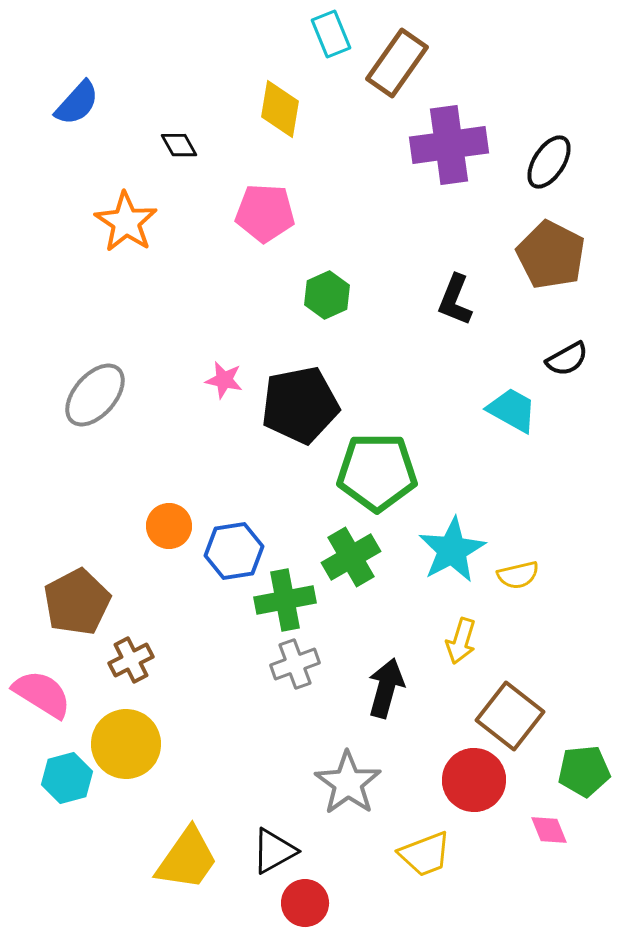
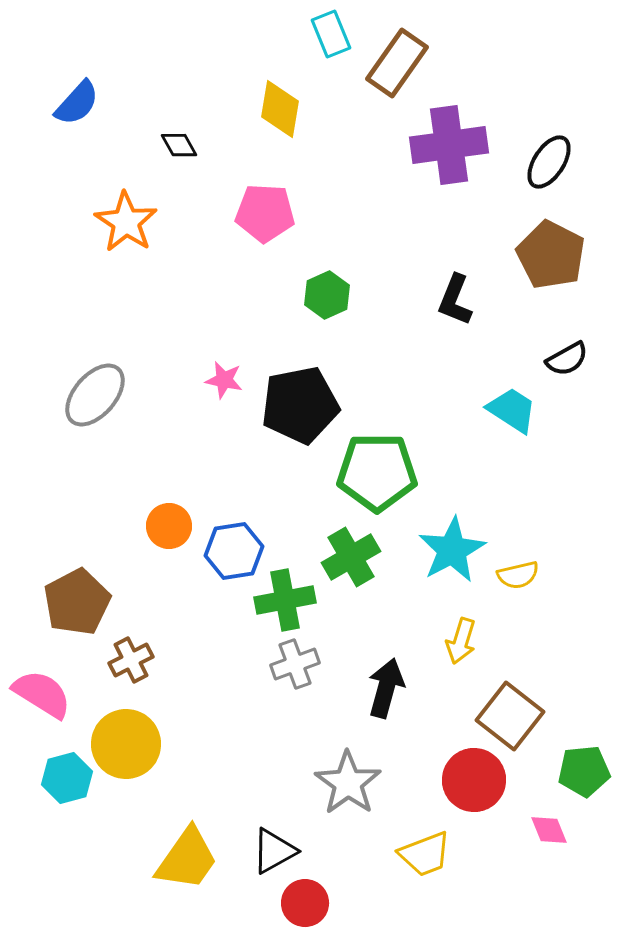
cyan trapezoid at (512, 410): rotated 4 degrees clockwise
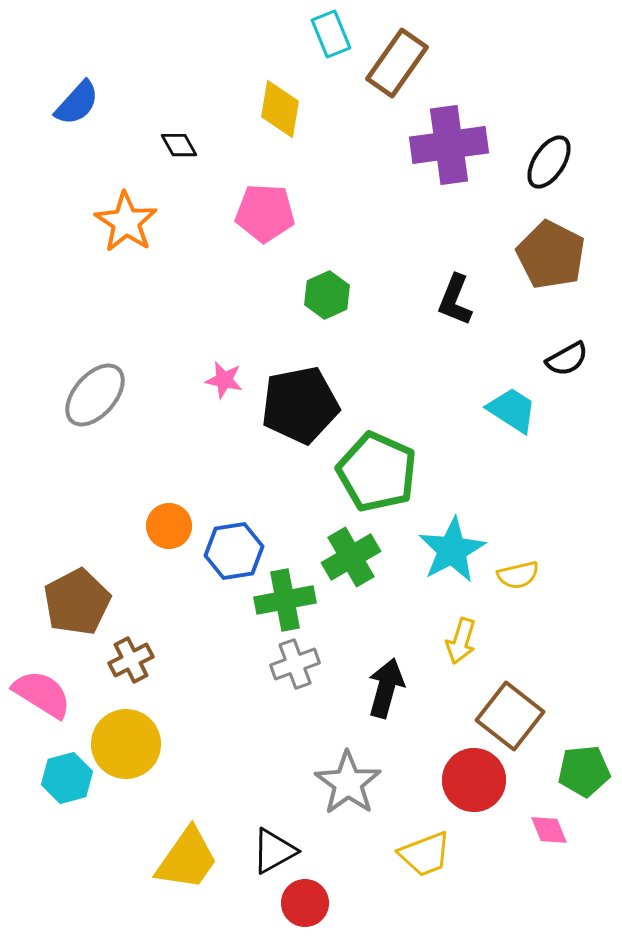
green pentagon at (377, 472): rotated 24 degrees clockwise
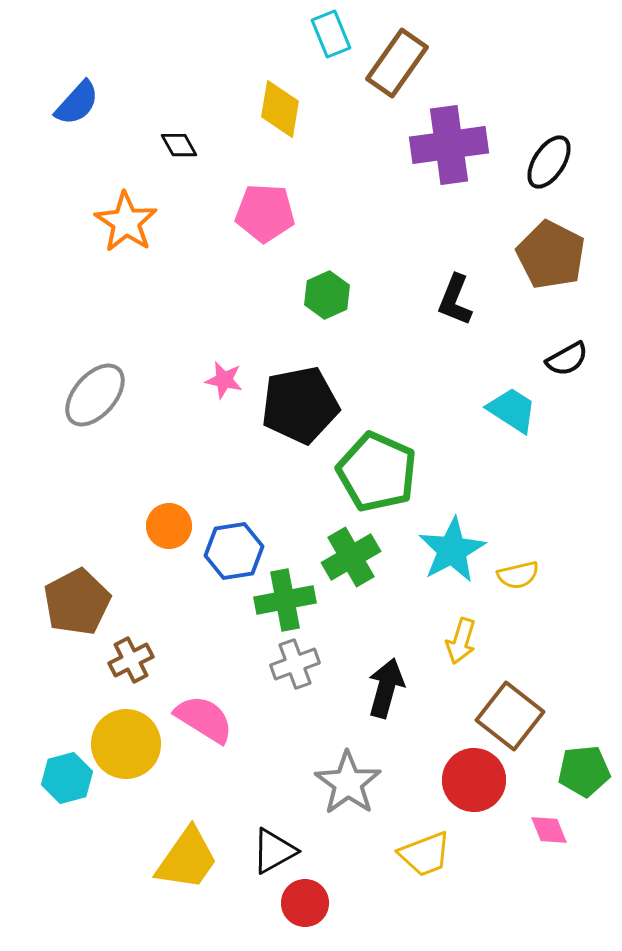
pink semicircle at (42, 694): moved 162 px right, 25 px down
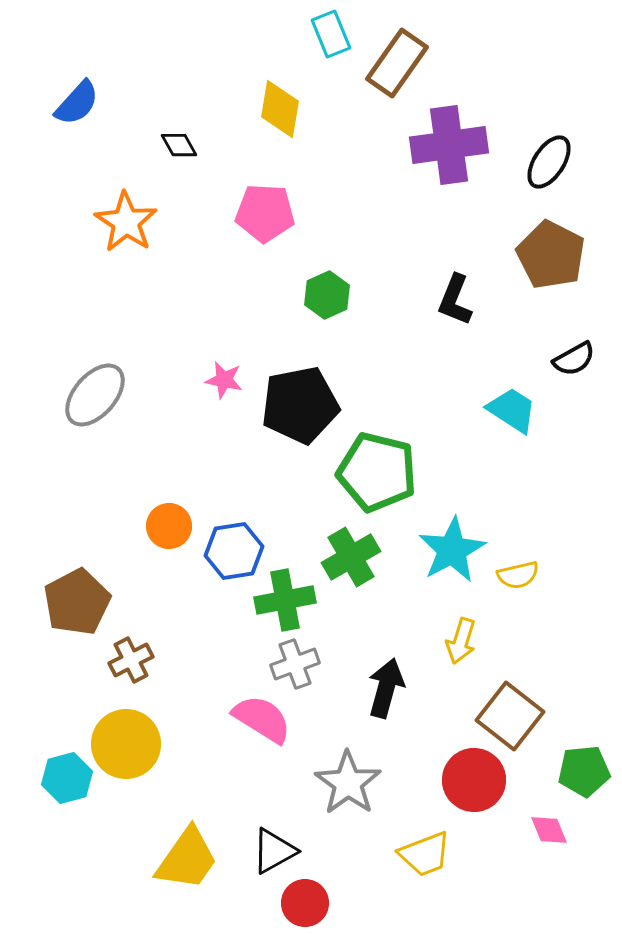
black semicircle at (567, 359): moved 7 px right
green pentagon at (377, 472): rotated 10 degrees counterclockwise
pink semicircle at (204, 719): moved 58 px right
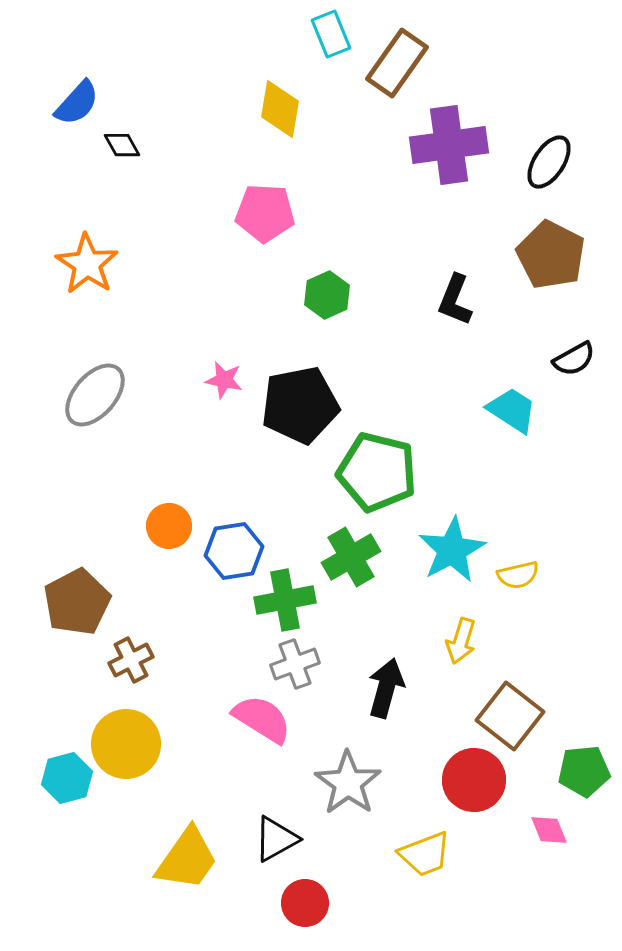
black diamond at (179, 145): moved 57 px left
orange star at (126, 222): moved 39 px left, 42 px down
black triangle at (274, 851): moved 2 px right, 12 px up
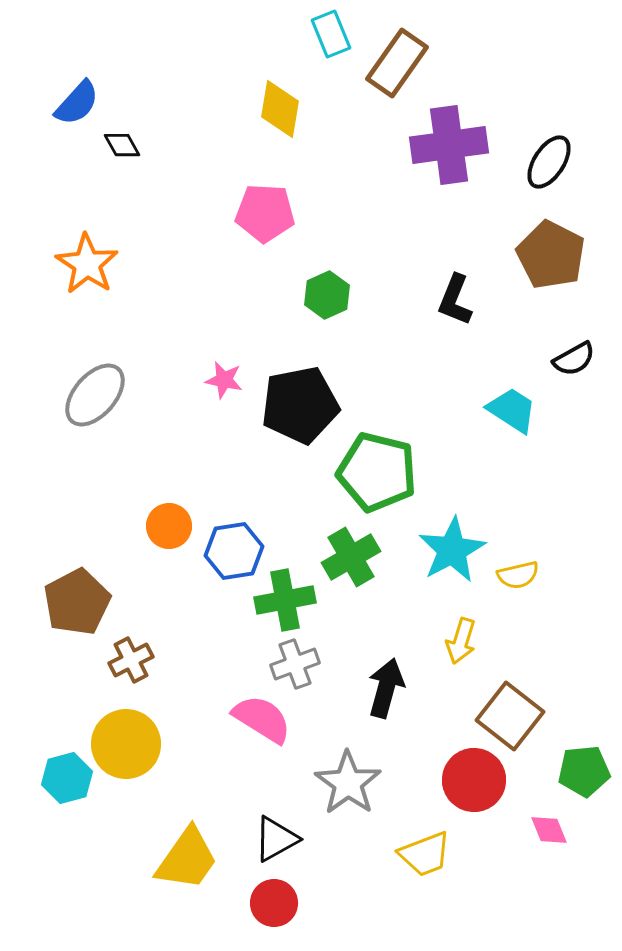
red circle at (305, 903): moved 31 px left
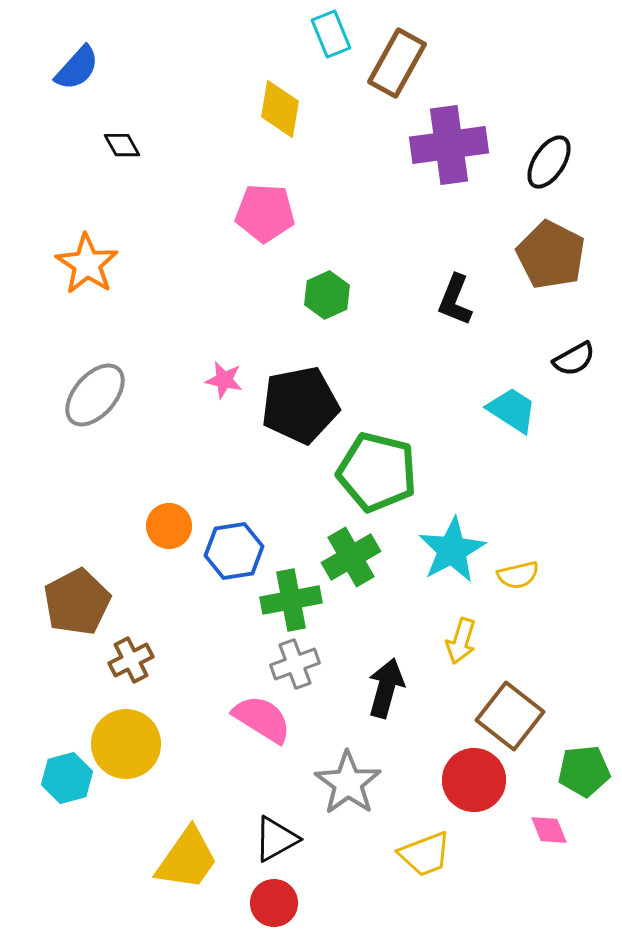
brown rectangle at (397, 63): rotated 6 degrees counterclockwise
blue semicircle at (77, 103): moved 35 px up
green cross at (285, 600): moved 6 px right
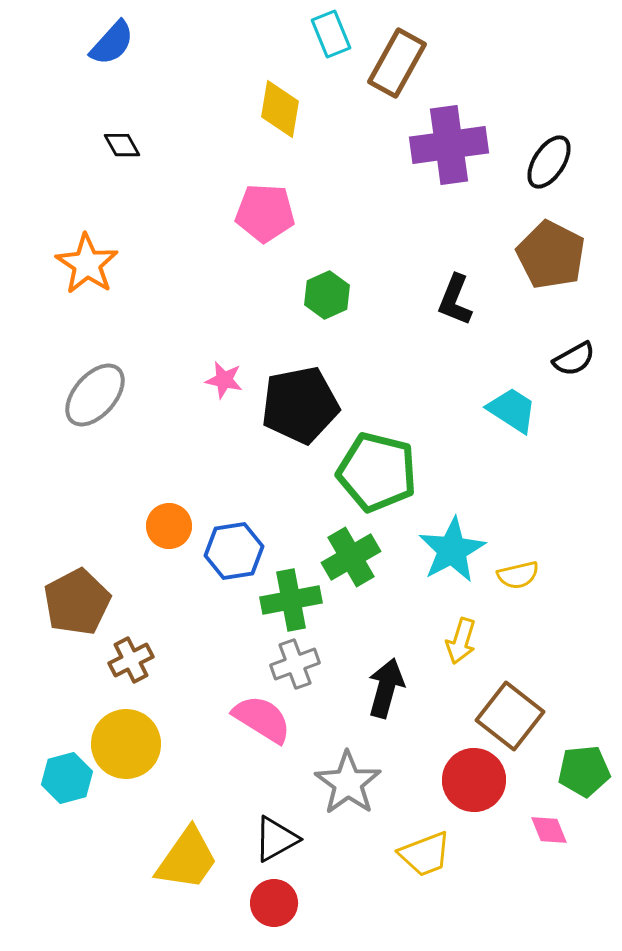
blue semicircle at (77, 68): moved 35 px right, 25 px up
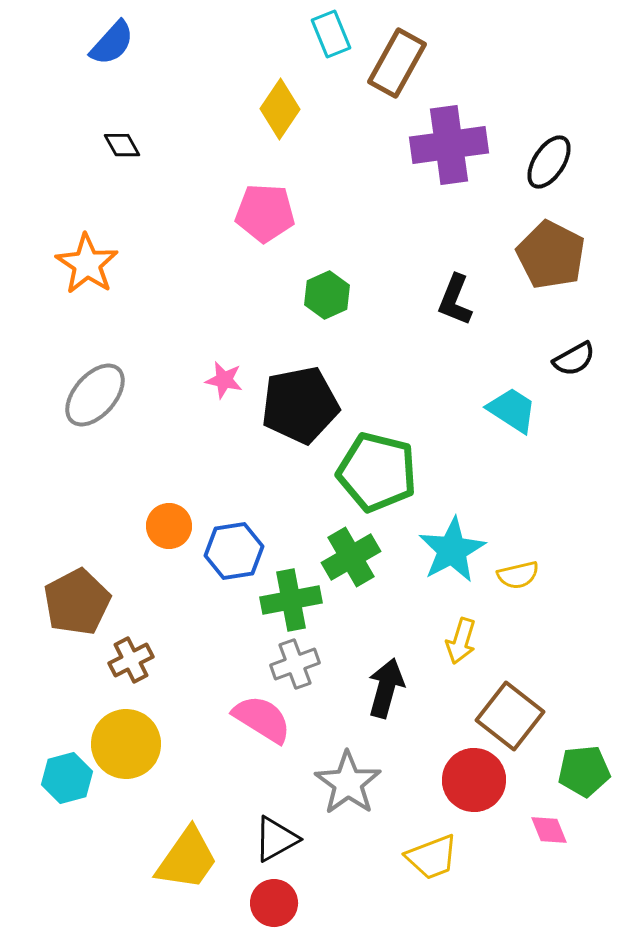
yellow diamond at (280, 109): rotated 24 degrees clockwise
yellow trapezoid at (425, 854): moved 7 px right, 3 px down
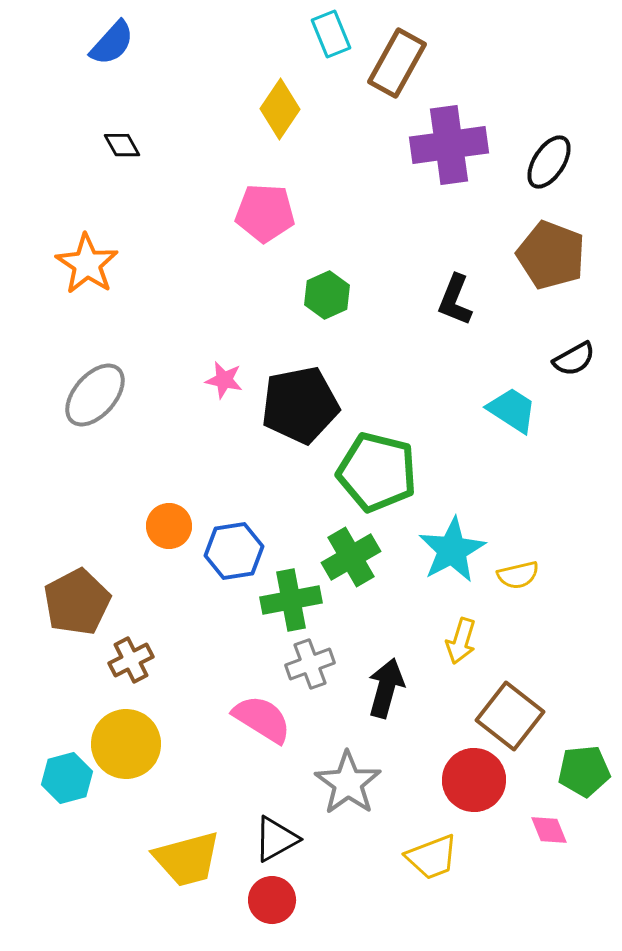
brown pentagon at (551, 255): rotated 6 degrees counterclockwise
gray cross at (295, 664): moved 15 px right
yellow trapezoid at (187, 859): rotated 40 degrees clockwise
red circle at (274, 903): moved 2 px left, 3 px up
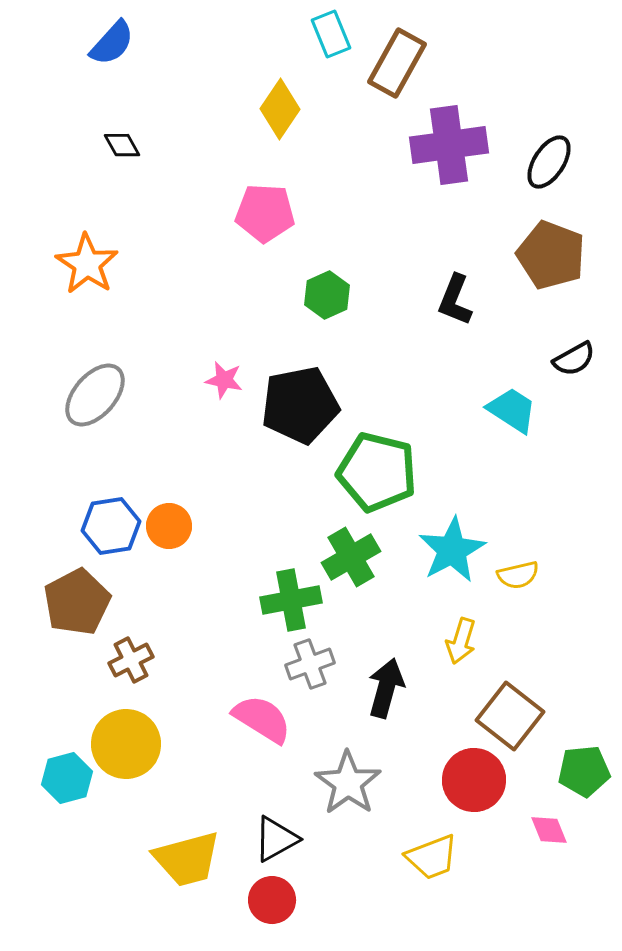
blue hexagon at (234, 551): moved 123 px left, 25 px up
